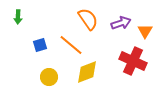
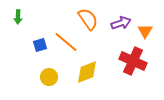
orange line: moved 5 px left, 3 px up
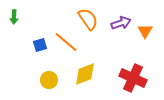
green arrow: moved 4 px left
red cross: moved 17 px down
yellow diamond: moved 2 px left, 2 px down
yellow circle: moved 3 px down
